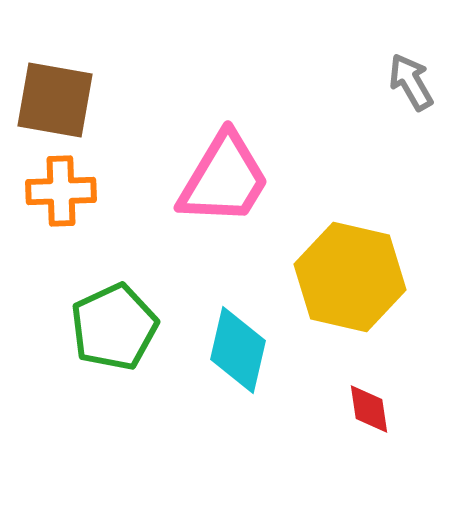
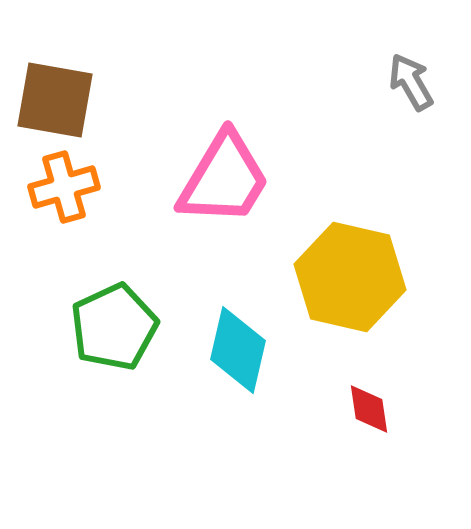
orange cross: moved 3 px right, 4 px up; rotated 14 degrees counterclockwise
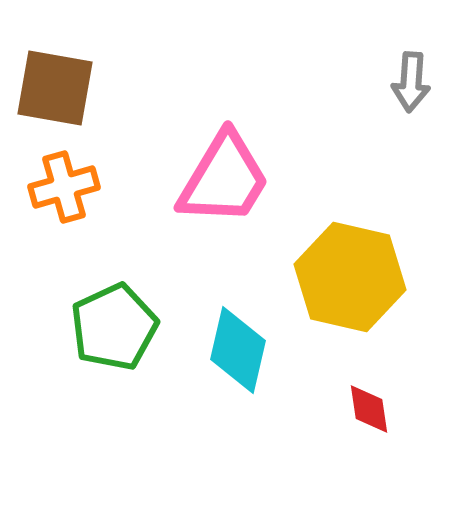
gray arrow: rotated 146 degrees counterclockwise
brown square: moved 12 px up
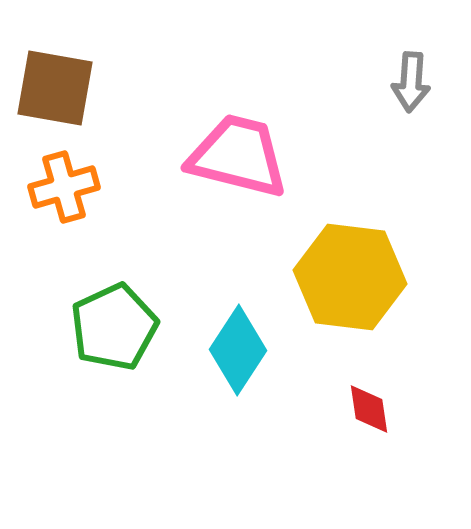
pink trapezoid: moved 14 px right, 23 px up; rotated 107 degrees counterclockwise
yellow hexagon: rotated 6 degrees counterclockwise
cyan diamond: rotated 20 degrees clockwise
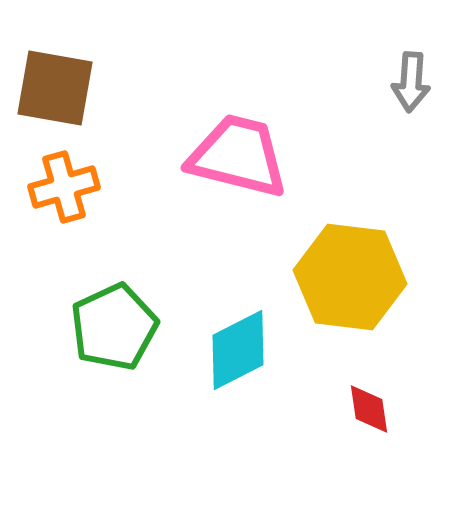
cyan diamond: rotated 30 degrees clockwise
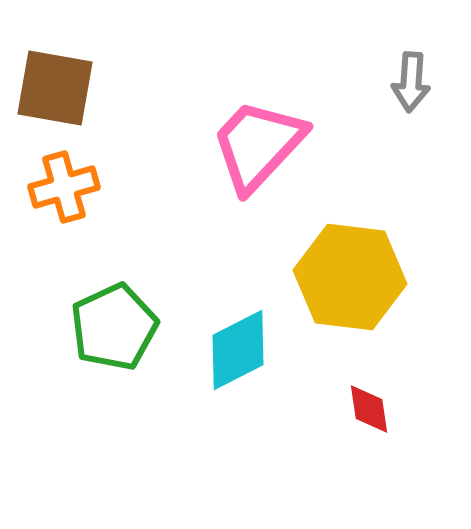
pink trapezoid: moved 20 px right, 11 px up; rotated 61 degrees counterclockwise
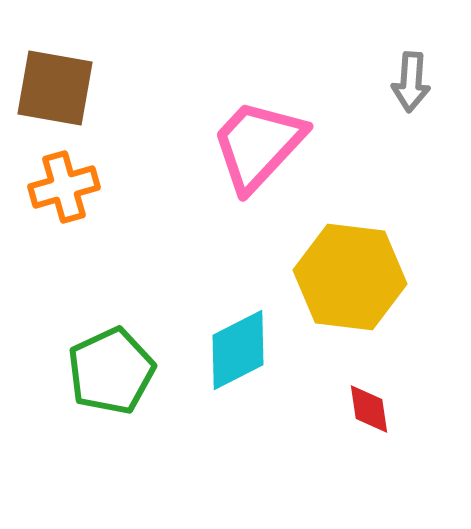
green pentagon: moved 3 px left, 44 px down
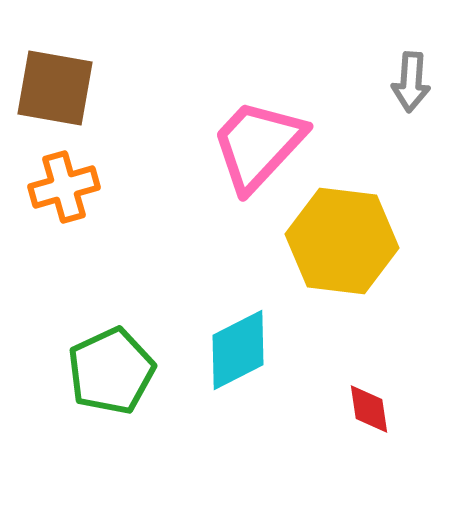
yellow hexagon: moved 8 px left, 36 px up
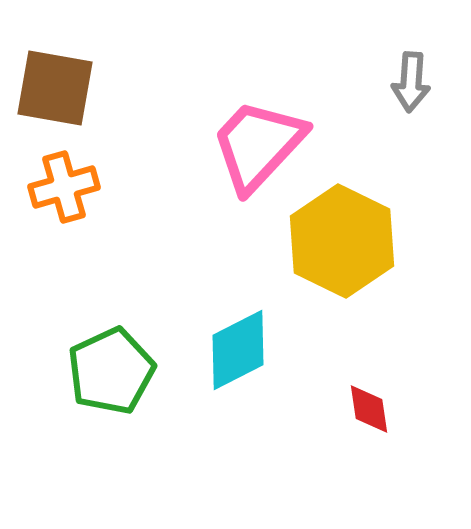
yellow hexagon: rotated 19 degrees clockwise
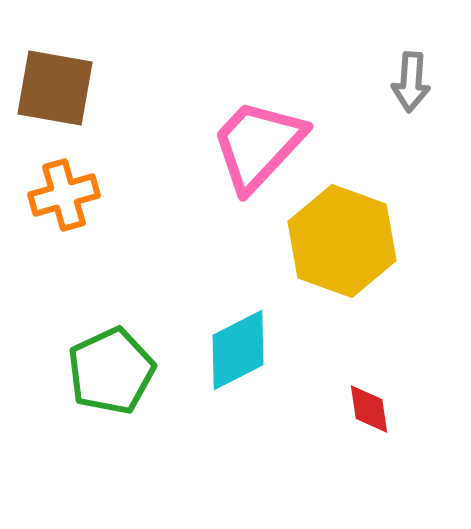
orange cross: moved 8 px down
yellow hexagon: rotated 6 degrees counterclockwise
